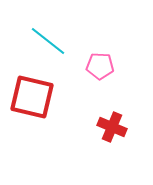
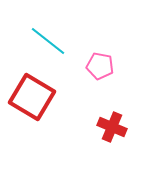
pink pentagon: rotated 8 degrees clockwise
red square: rotated 18 degrees clockwise
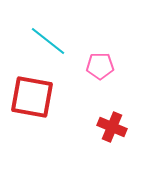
pink pentagon: rotated 12 degrees counterclockwise
red square: rotated 21 degrees counterclockwise
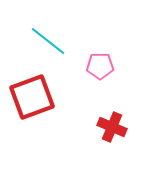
red square: rotated 30 degrees counterclockwise
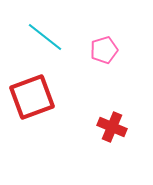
cyan line: moved 3 px left, 4 px up
pink pentagon: moved 4 px right, 16 px up; rotated 16 degrees counterclockwise
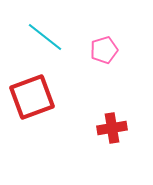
red cross: moved 1 px down; rotated 32 degrees counterclockwise
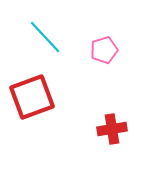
cyan line: rotated 9 degrees clockwise
red cross: moved 1 px down
